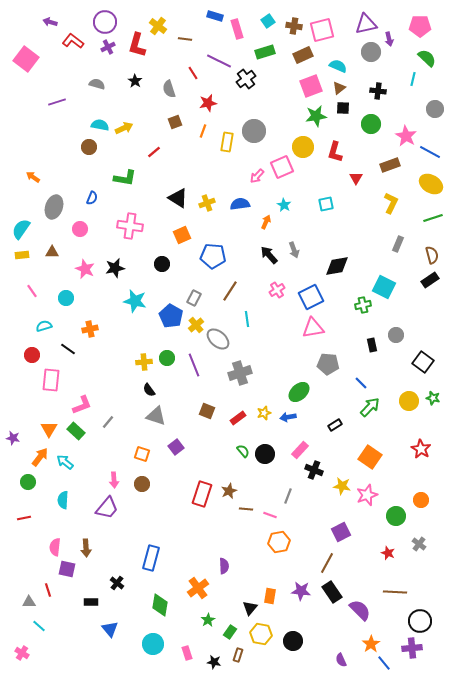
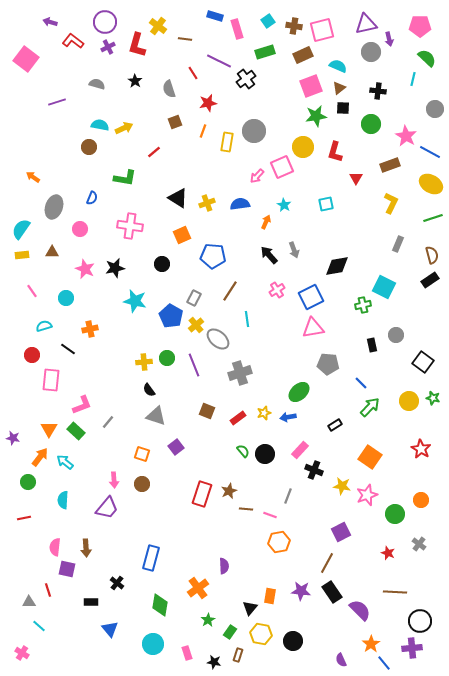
green circle at (396, 516): moved 1 px left, 2 px up
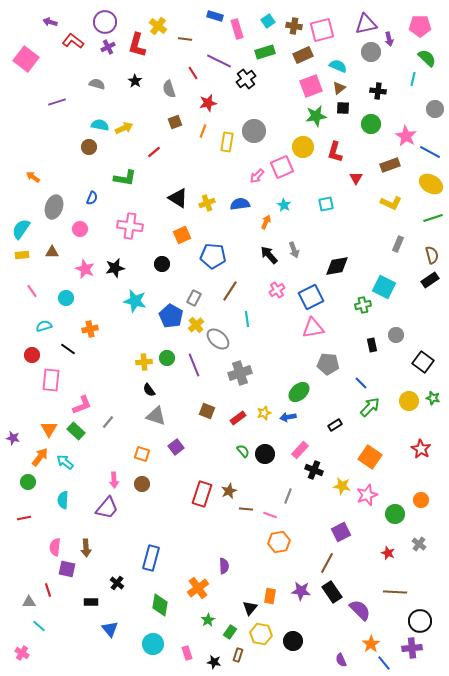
yellow L-shape at (391, 203): rotated 90 degrees clockwise
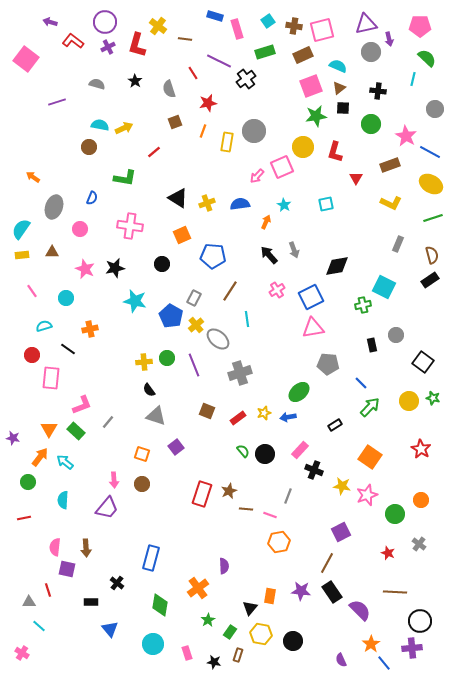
pink rectangle at (51, 380): moved 2 px up
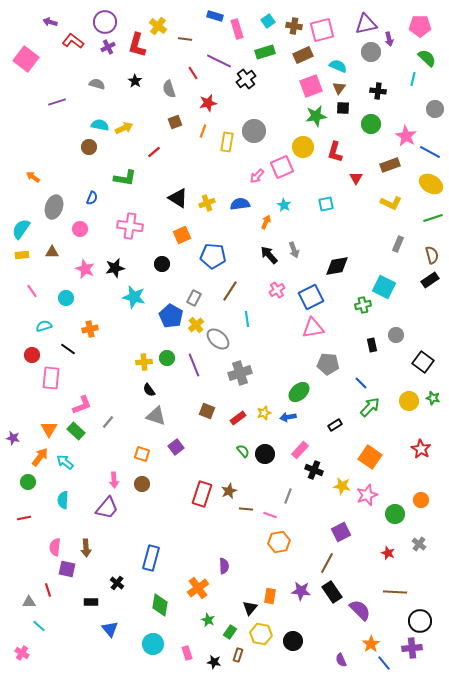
brown triangle at (339, 88): rotated 16 degrees counterclockwise
cyan star at (135, 301): moved 1 px left, 4 px up
green star at (208, 620): rotated 16 degrees counterclockwise
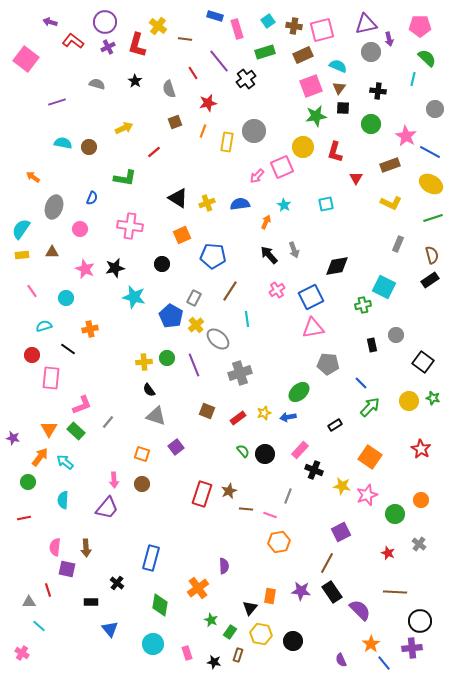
purple line at (219, 61): rotated 25 degrees clockwise
cyan semicircle at (100, 125): moved 37 px left, 18 px down
green star at (208, 620): moved 3 px right
